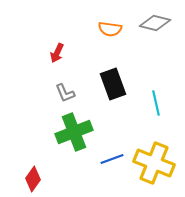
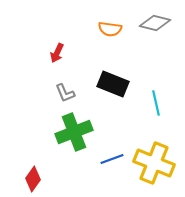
black rectangle: rotated 48 degrees counterclockwise
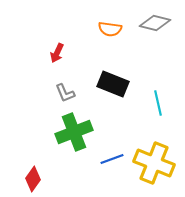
cyan line: moved 2 px right
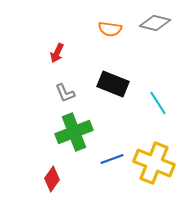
cyan line: rotated 20 degrees counterclockwise
red diamond: moved 19 px right
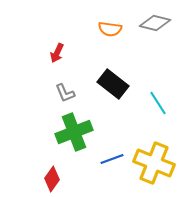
black rectangle: rotated 16 degrees clockwise
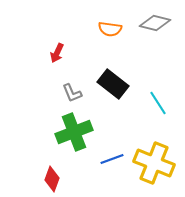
gray L-shape: moved 7 px right
red diamond: rotated 15 degrees counterclockwise
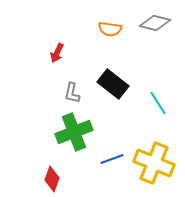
gray L-shape: rotated 35 degrees clockwise
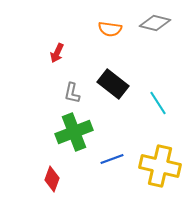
yellow cross: moved 6 px right, 3 px down; rotated 9 degrees counterclockwise
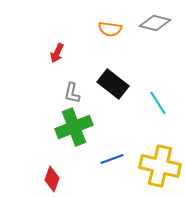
green cross: moved 5 px up
